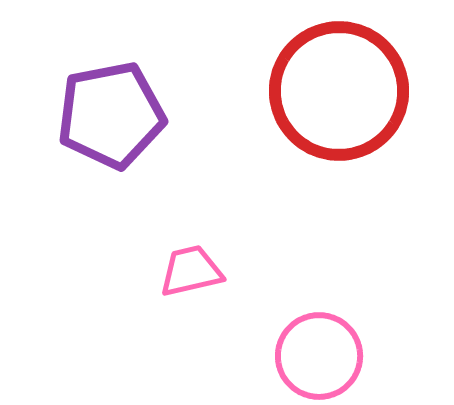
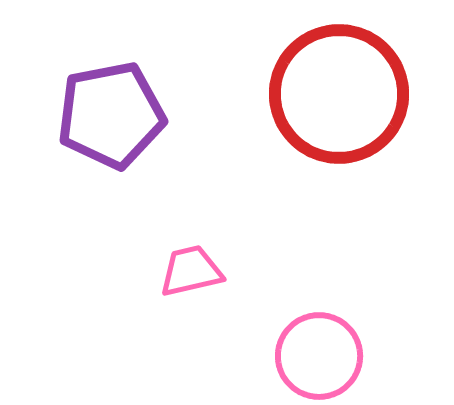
red circle: moved 3 px down
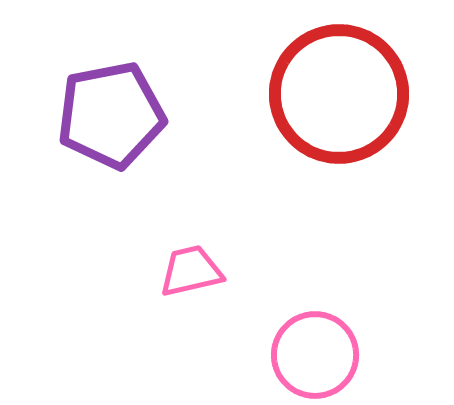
pink circle: moved 4 px left, 1 px up
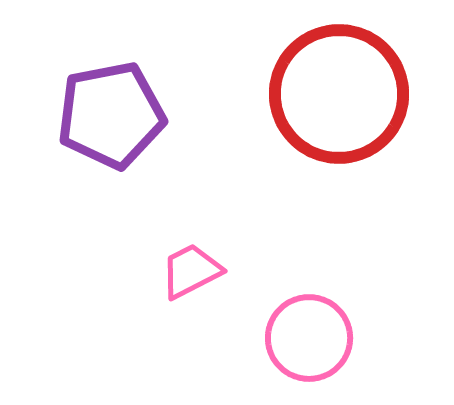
pink trapezoid: rotated 14 degrees counterclockwise
pink circle: moved 6 px left, 17 px up
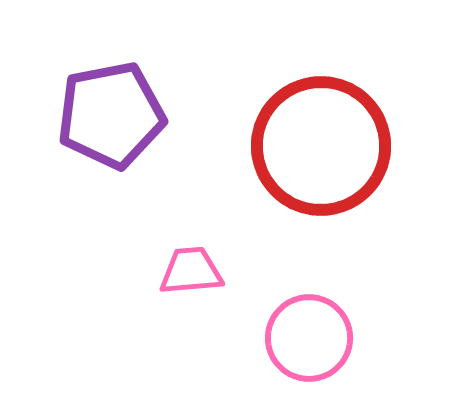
red circle: moved 18 px left, 52 px down
pink trapezoid: rotated 22 degrees clockwise
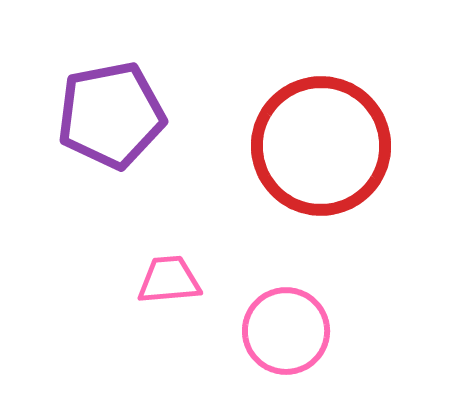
pink trapezoid: moved 22 px left, 9 px down
pink circle: moved 23 px left, 7 px up
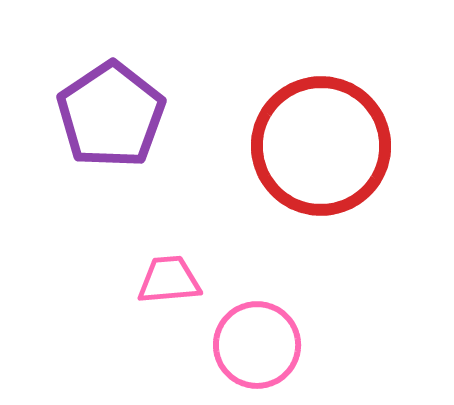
purple pentagon: rotated 23 degrees counterclockwise
pink circle: moved 29 px left, 14 px down
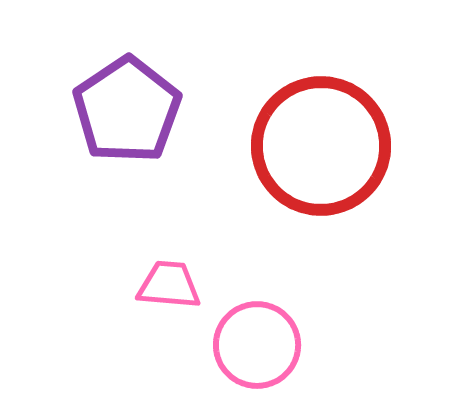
purple pentagon: moved 16 px right, 5 px up
pink trapezoid: moved 5 px down; rotated 10 degrees clockwise
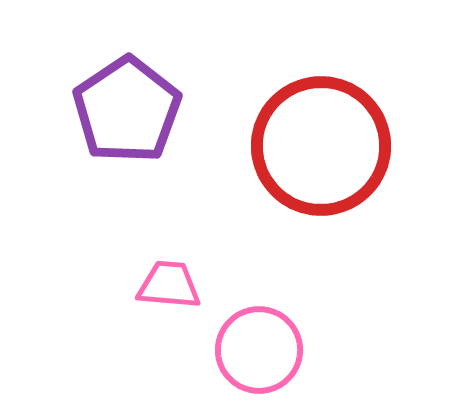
pink circle: moved 2 px right, 5 px down
